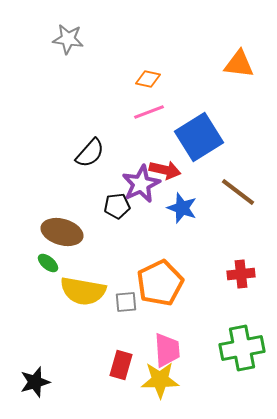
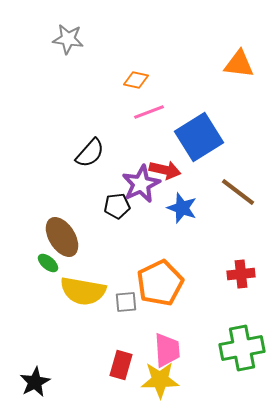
orange diamond: moved 12 px left, 1 px down
brown ellipse: moved 5 px down; rotated 42 degrees clockwise
black star: rotated 12 degrees counterclockwise
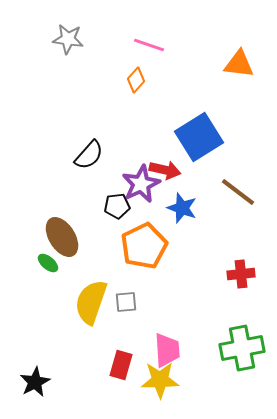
orange diamond: rotated 60 degrees counterclockwise
pink line: moved 67 px up; rotated 40 degrees clockwise
black semicircle: moved 1 px left, 2 px down
orange pentagon: moved 16 px left, 37 px up
yellow semicircle: moved 8 px right, 11 px down; rotated 99 degrees clockwise
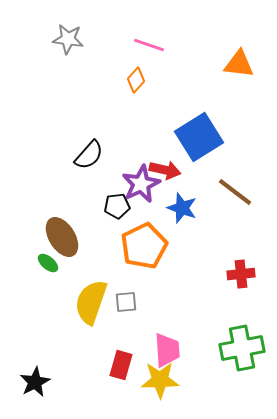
brown line: moved 3 px left
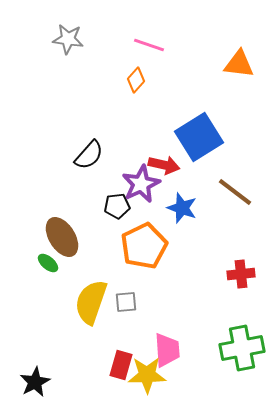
red arrow: moved 1 px left, 5 px up
yellow star: moved 13 px left, 5 px up
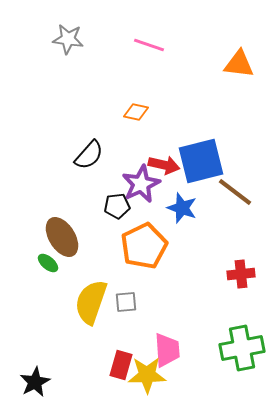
orange diamond: moved 32 px down; rotated 60 degrees clockwise
blue square: moved 2 px right, 24 px down; rotated 18 degrees clockwise
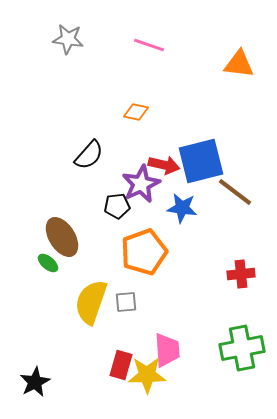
blue star: rotated 12 degrees counterclockwise
orange pentagon: moved 6 px down; rotated 6 degrees clockwise
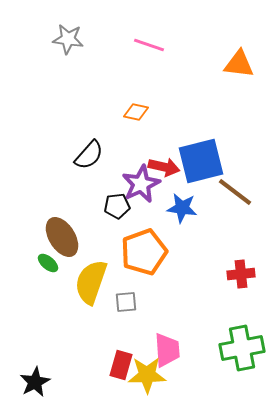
red arrow: moved 2 px down
yellow semicircle: moved 20 px up
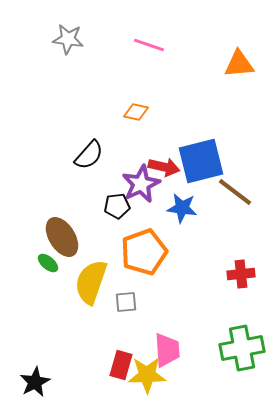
orange triangle: rotated 12 degrees counterclockwise
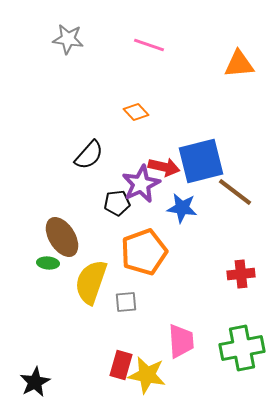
orange diamond: rotated 35 degrees clockwise
black pentagon: moved 3 px up
green ellipse: rotated 35 degrees counterclockwise
pink trapezoid: moved 14 px right, 9 px up
yellow star: rotated 12 degrees clockwise
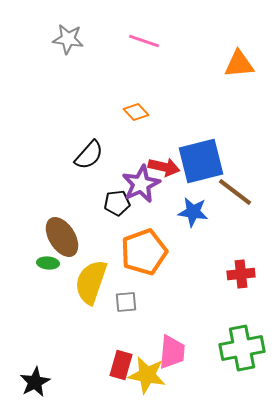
pink line: moved 5 px left, 4 px up
blue star: moved 11 px right, 4 px down
pink trapezoid: moved 9 px left, 11 px down; rotated 9 degrees clockwise
